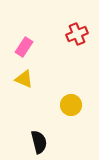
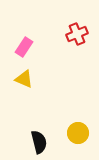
yellow circle: moved 7 px right, 28 px down
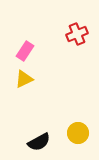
pink rectangle: moved 1 px right, 4 px down
yellow triangle: rotated 48 degrees counterclockwise
black semicircle: rotated 75 degrees clockwise
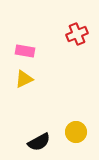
pink rectangle: rotated 66 degrees clockwise
yellow circle: moved 2 px left, 1 px up
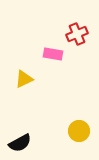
pink rectangle: moved 28 px right, 3 px down
yellow circle: moved 3 px right, 1 px up
black semicircle: moved 19 px left, 1 px down
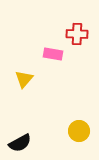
red cross: rotated 25 degrees clockwise
yellow triangle: rotated 24 degrees counterclockwise
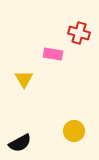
red cross: moved 2 px right, 1 px up; rotated 15 degrees clockwise
yellow triangle: rotated 12 degrees counterclockwise
yellow circle: moved 5 px left
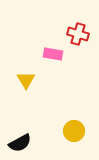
red cross: moved 1 px left, 1 px down
yellow triangle: moved 2 px right, 1 px down
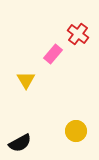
red cross: rotated 20 degrees clockwise
pink rectangle: rotated 60 degrees counterclockwise
yellow circle: moved 2 px right
